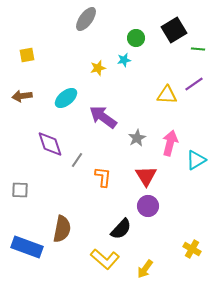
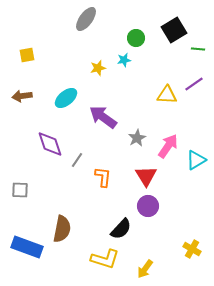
pink arrow: moved 2 px left, 3 px down; rotated 20 degrees clockwise
yellow L-shape: rotated 24 degrees counterclockwise
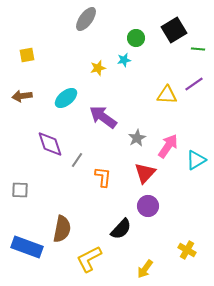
red triangle: moved 1 px left, 3 px up; rotated 15 degrees clockwise
yellow cross: moved 5 px left, 1 px down
yellow L-shape: moved 16 px left; rotated 136 degrees clockwise
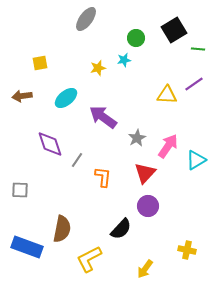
yellow square: moved 13 px right, 8 px down
yellow cross: rotated 18 degrees counterclockwise
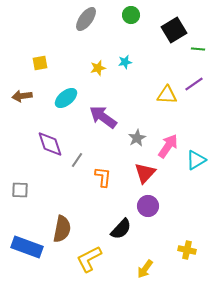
green circle: moved 5 px left, 23 px up
cyan star: moved 1 px right, 2 px down
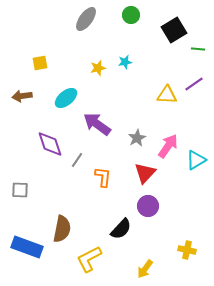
purple arrow: moved 6 px left, 7 px down
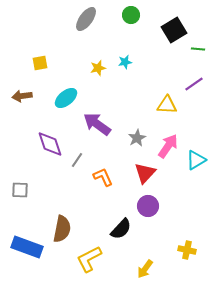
yellow triangle: moved 10 px down
orange L-shape: rotated 30 degrees counterclockwise
